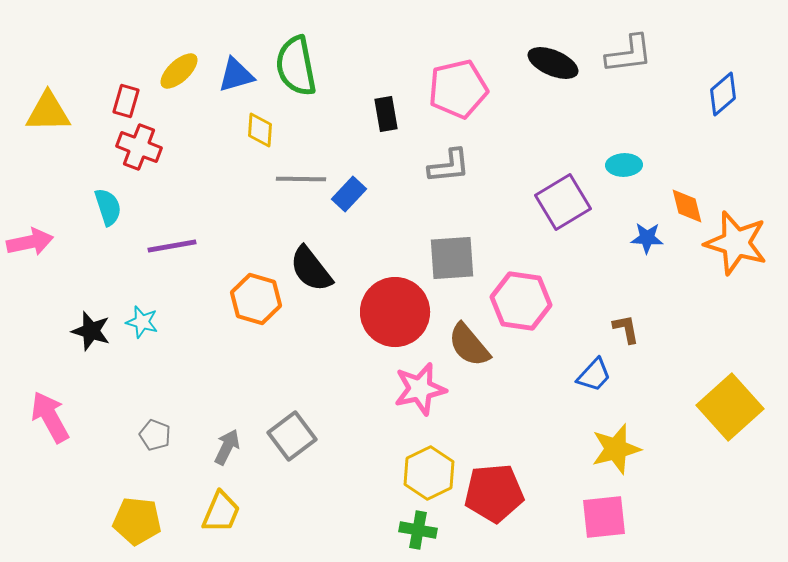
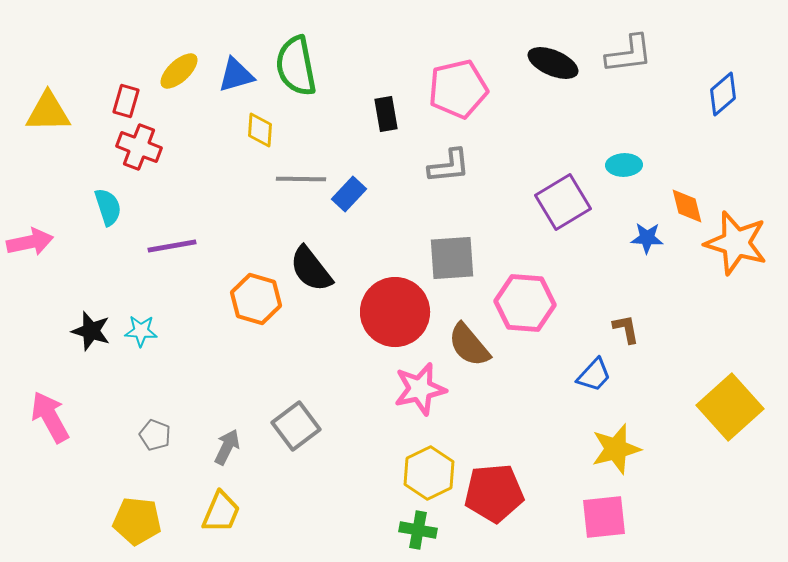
pink hexagon at (521, 301): moved 4 px right, 2 px down; rotated 4 degrees counterclockwise
cyan star at (142, 322): moved 1 px left, 9 px down; rotated 12 degrees counterclockwise
gray square at (292, 436): moved 4 px right, 10 px up
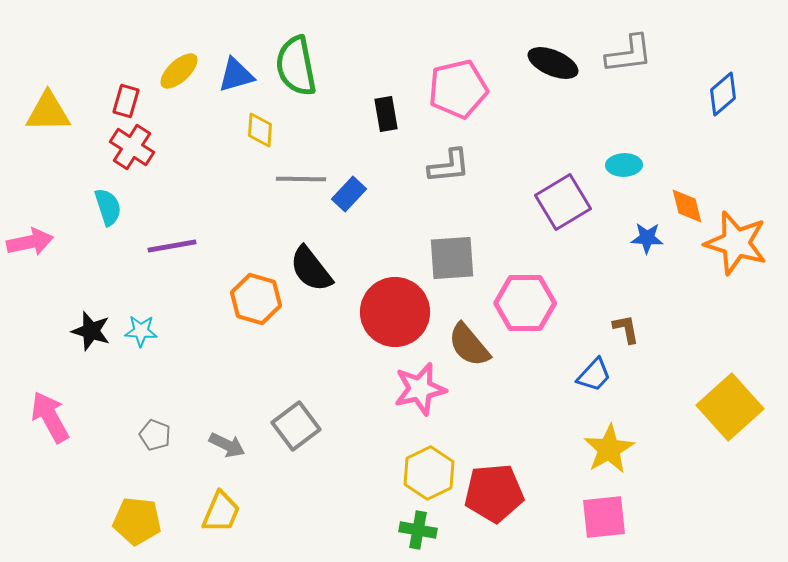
red cross at (139, 147): moved 7 px left; rotated 12 degrees clockwise
pink hexagon at (525, 303): rotated 4 degrees counterclockwise
gray arrow at (227, 447): moved 2 px up; rotated 90 degrees clockwise
yellow star at (616, 449): moved 7 px left; rotated 15 degrees counterclockwise
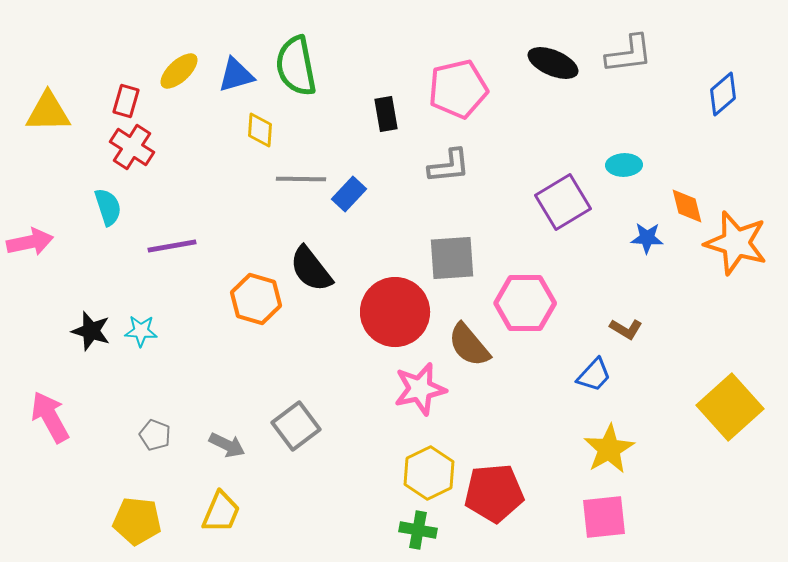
brown L-shape at (626, 329): rotated 132 degrees clockwise
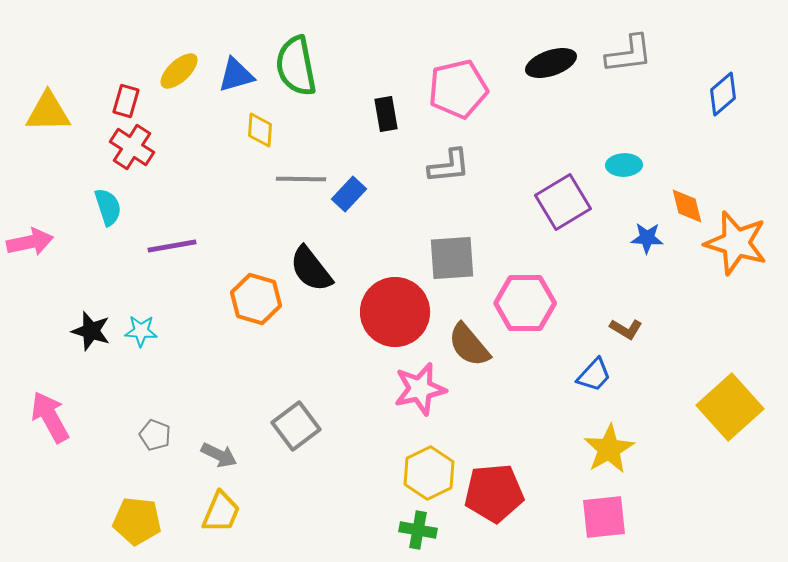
black ellipse at (553, 63): moved 2 px left; rotated 42 degrees counterclockwise
gray arrow at (227, 445): moved 8 px left, 10 px down
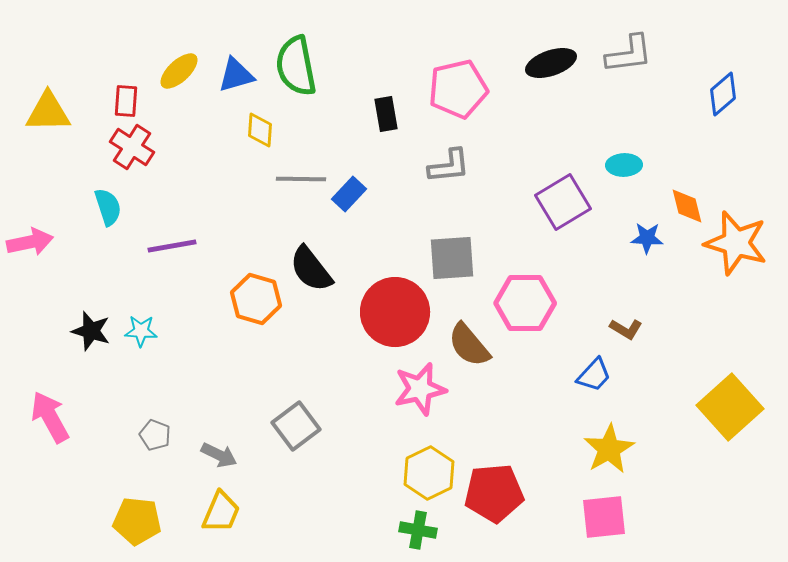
red rectangle at (126, 101): rotated 12 degrees counterclockwise
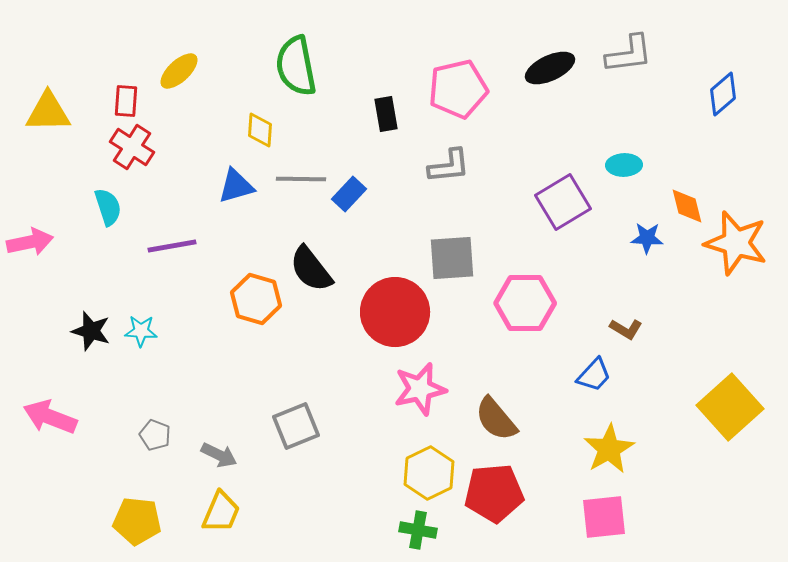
black ellipse at (551, 63): moved 1 px left, 5 px down; rotated 6 degrees counterclockwise
blue triangle at (236, 75): moved 111 px down
brown semicircle at (469, 345): moved 27 px right, 74 px down
pink arrow at (50, 417): rotated 40 degrees counterclockwise
gray square at (296, 426): rotated 15 degrees clockwise
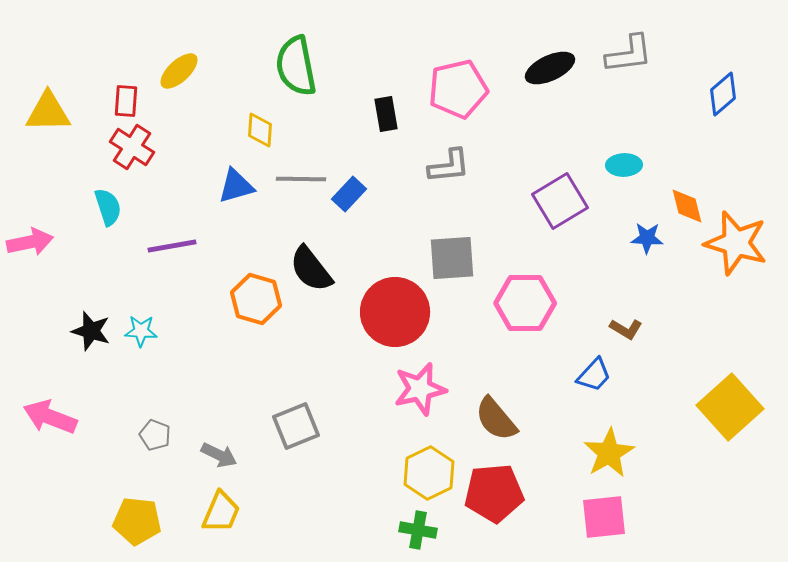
purple square at (563, 202): moved 3 px left, 1 px up
yellow star at (609, 449): moved 4 px down
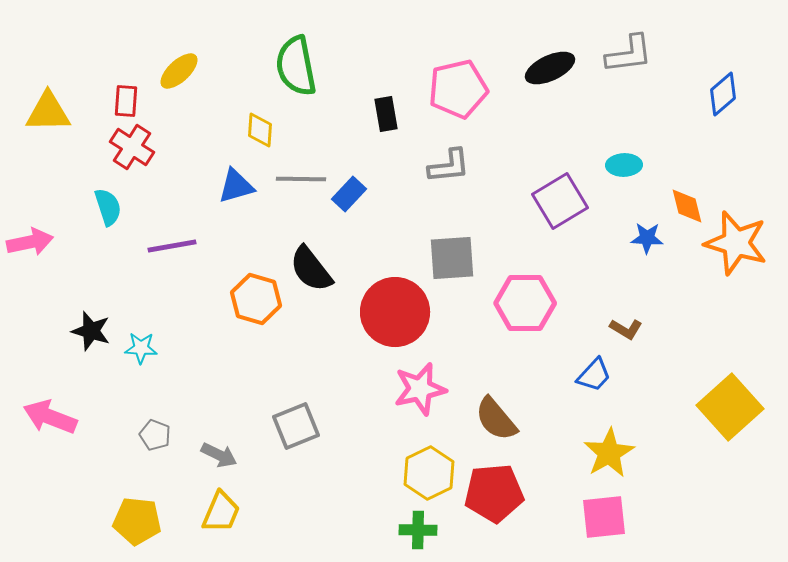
cyan star at (141, 331): moved 17 px down
green cross at (418, 530): rotated 9 degrees counterclockwise
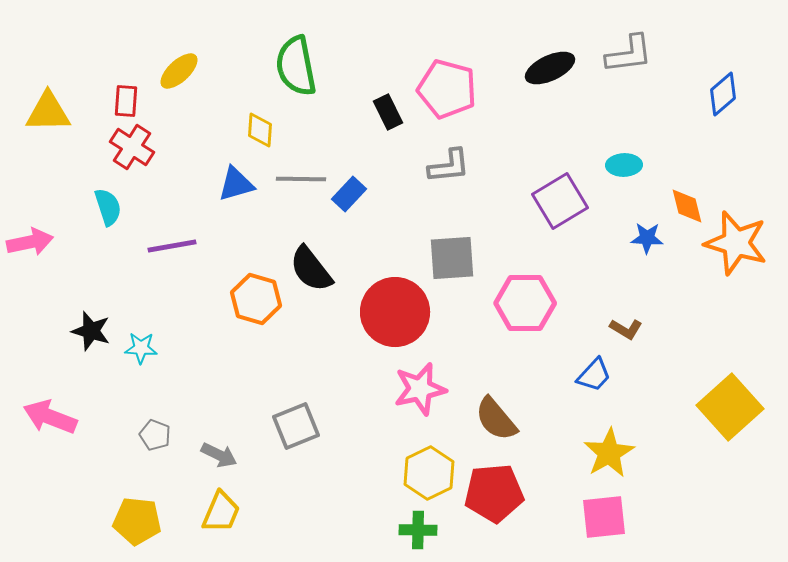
pink pentagon at (458, 89): moved 11 px left; rotated 28 degrees clockwise
black rectangle at (386, 114): moved 2 px right, 2 px up; rotated 16 degrees counterclockwise
blue triangle at (236, 186): moved 2 px up
